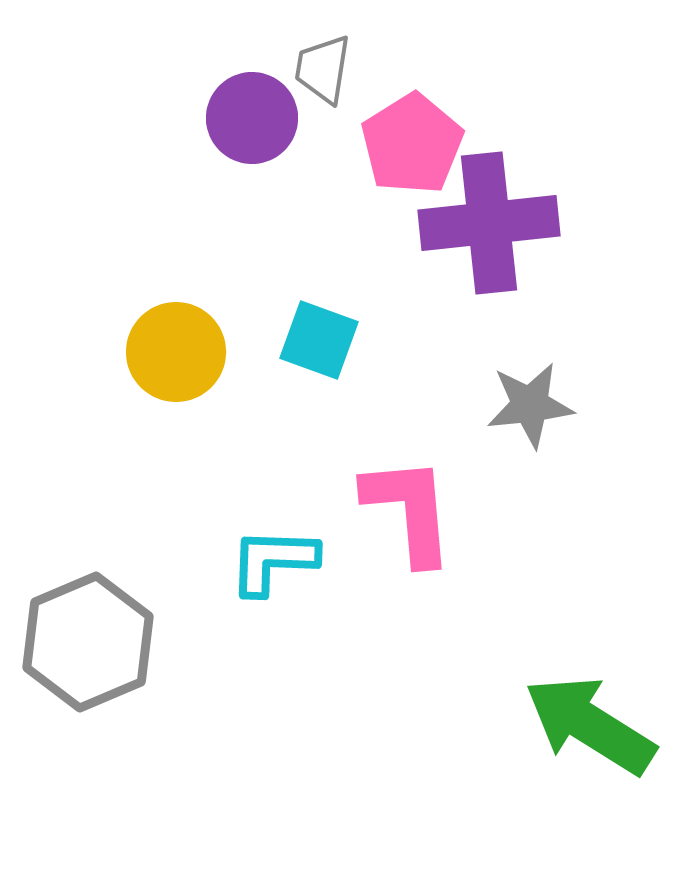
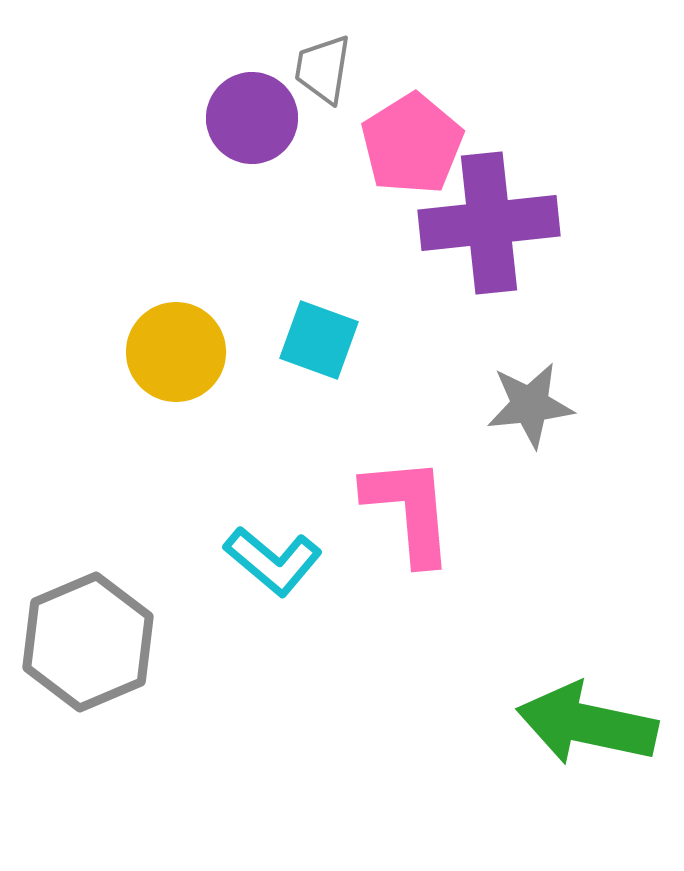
cyan L-shape: rotated 142 degrees counterclockwise
green arrow: moved 3 px left, 1 px up; rotated 20 degrees counterclockwise
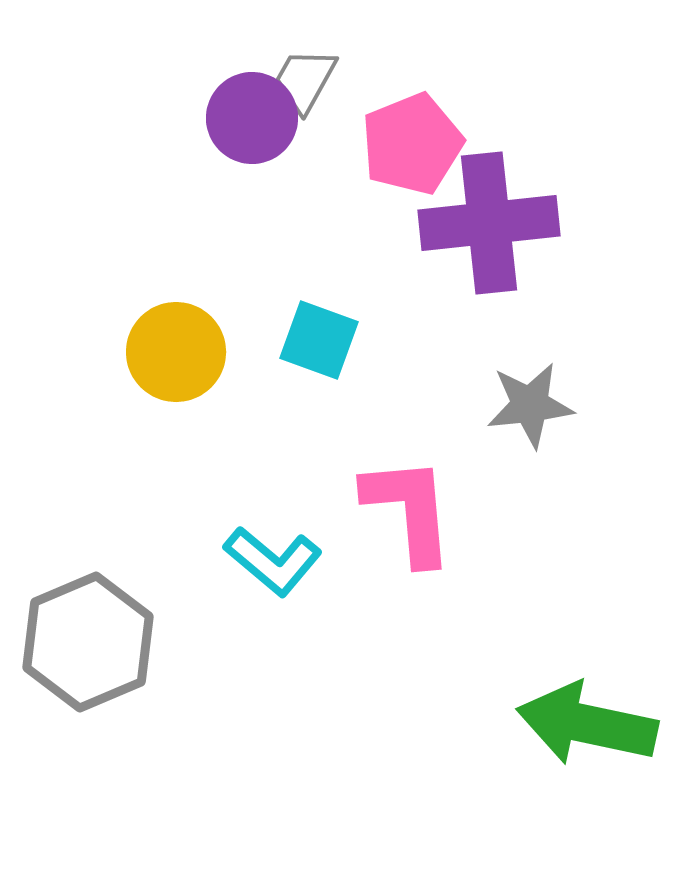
gray trapezoid: moved 18 px left, 11 px down; rotated 20 degrees clockwise
pink pentagon: rotated 10 degrees clockwise
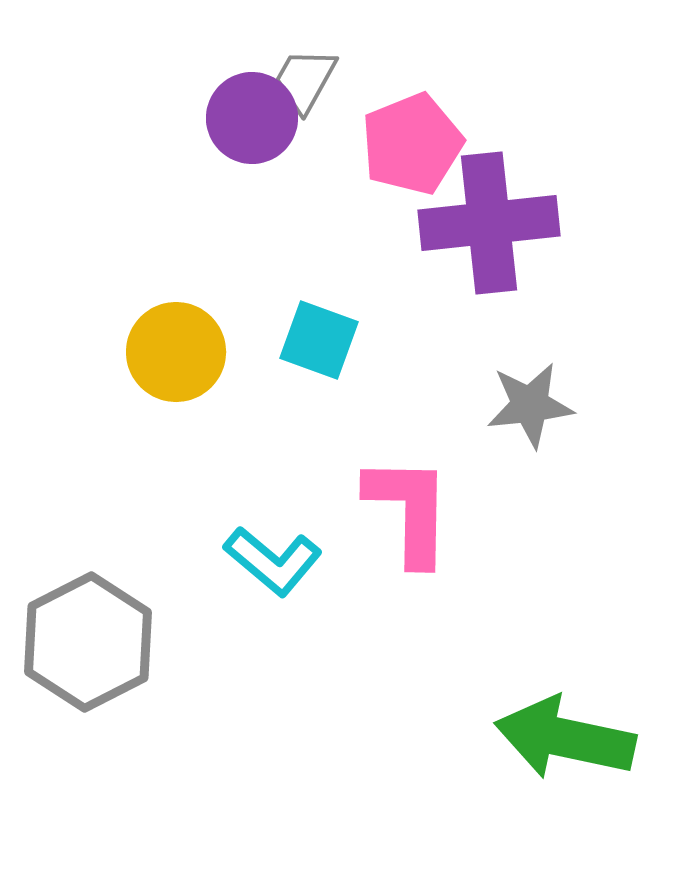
pink L-shape: rotated 6 degrees clockwise
gray hexagon: rotated 4 degrees counterclockwise
green arrow: moved 22 px left, 14 px down
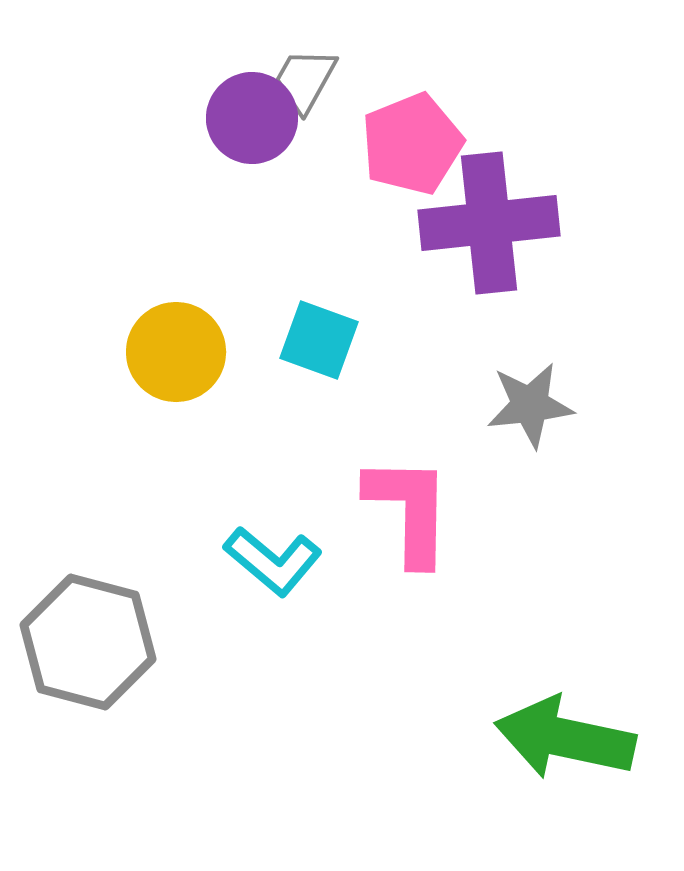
gray hexagon: rotated 18 degrees counterclockwise
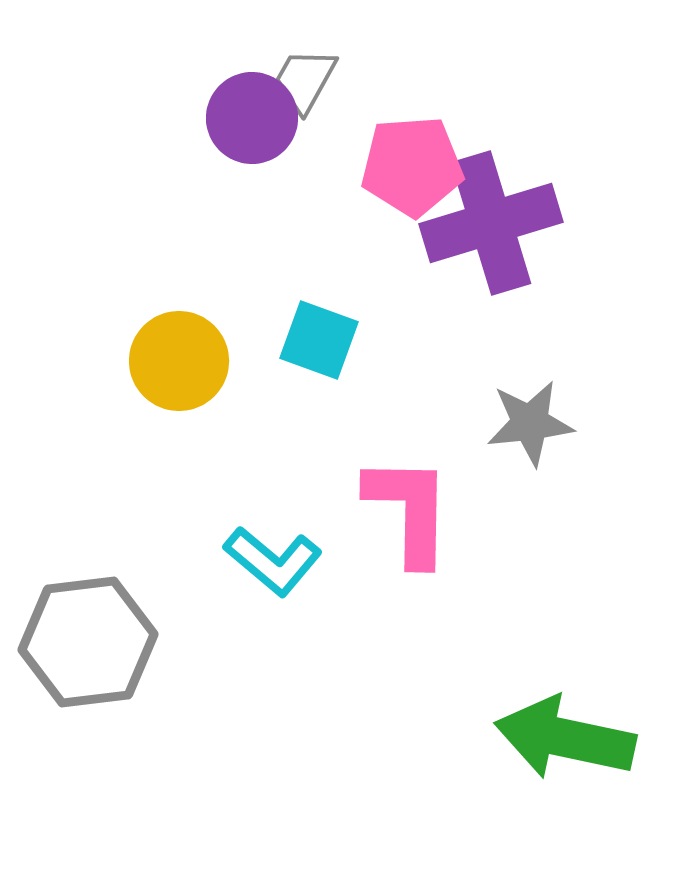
pink pentagon: moved 22 px down; rotated 18 degrees clockwise
purple cross: moved 2 px right; rotated 11 degrees counterclockwise
yellow circle: moved 3 px right, 9 px down
gray star: moved 18 px down
gray hexagon: rotated 22 degrees counterclockwise
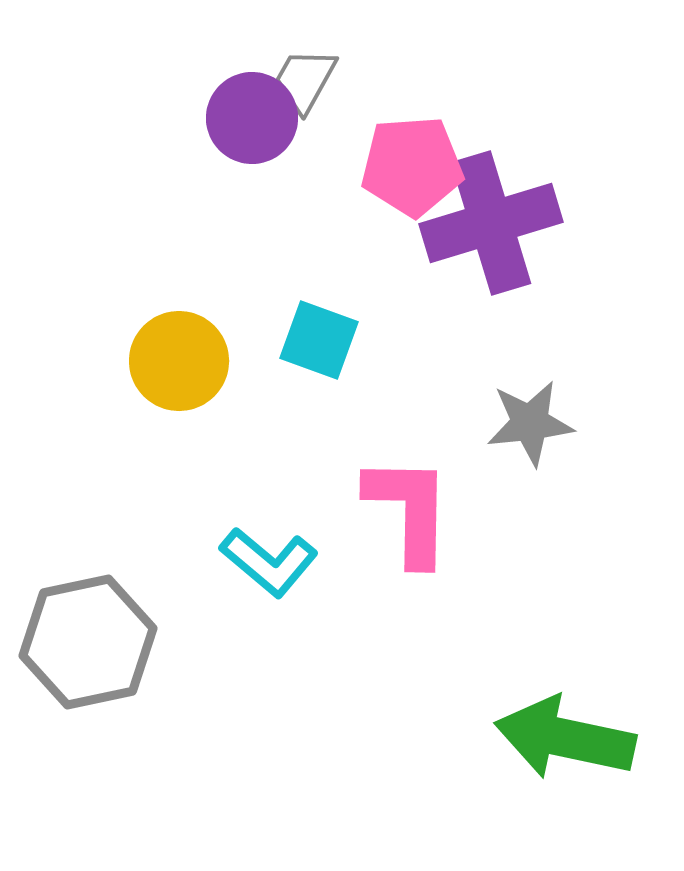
cyan L-shape: moved 4 px left, 1 px down
gray hexagon: rotated 5 degrees counterclockwise
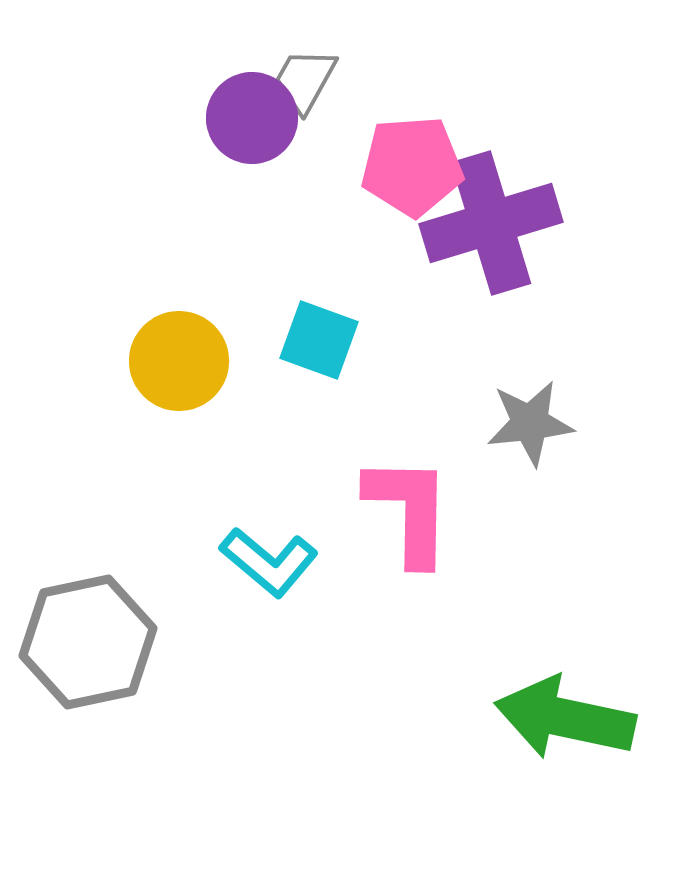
green arrow: moved 20 px up
